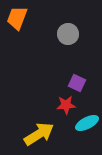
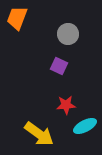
purple square: moved 18 px left, 17 px up
cyan ellipse: moved 2 px left, 3 px down
yellow arrow: rotated 68 degrees clockwise
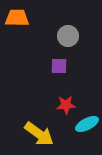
orange trapezoid: rotated 70 degrees clockwise
gray circle: moved 2 px down
purple square: rotated 24 degrees counterclockwise
cyan ellipse: moved 2 px right, 2 px up
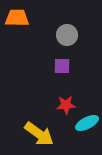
gray circle: moved 1 px left, 1 px up
purple square: moved 3 px right
cyan ellipse: moved 1 px up
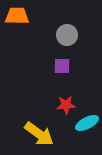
orange trapezoid: moved 2 px up
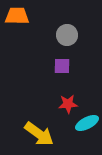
red star: moved 2 px right, 1 px up
